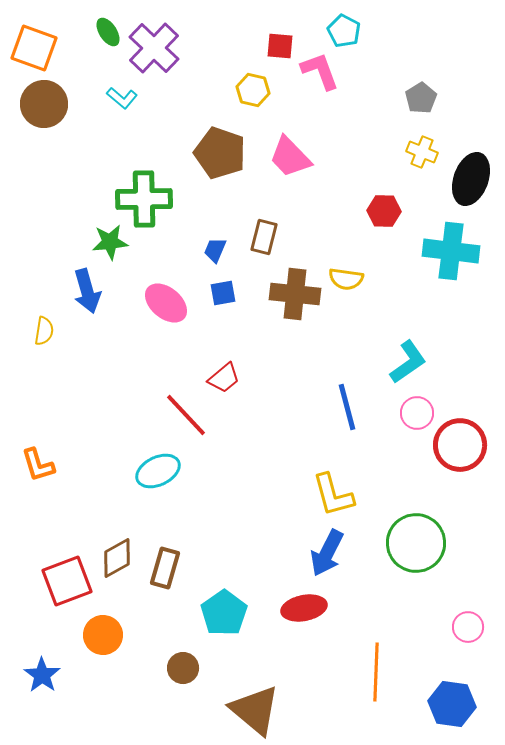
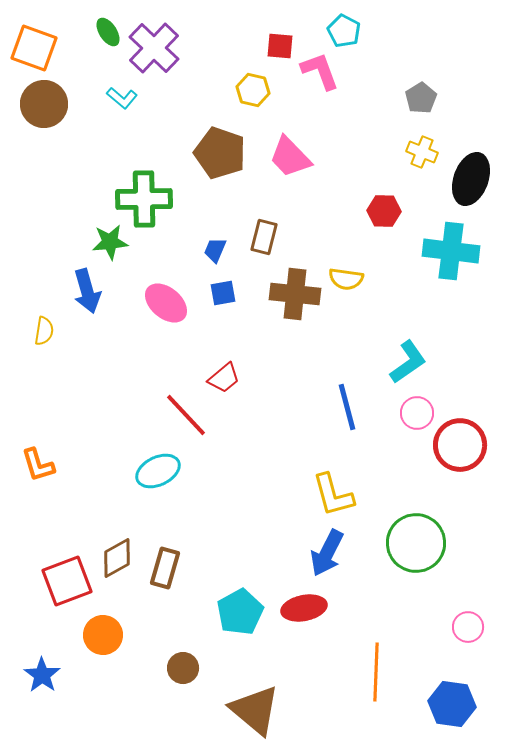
cyan pentagon at (224, 613): moved 16 px right, 1 px up; rotated 6 degrees clockwise
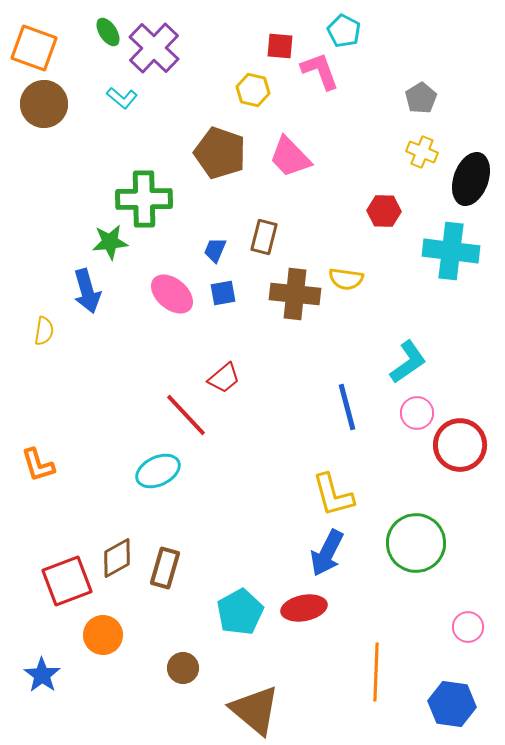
pink ellipse at (166, 303): moved 6 px right, 9 px up
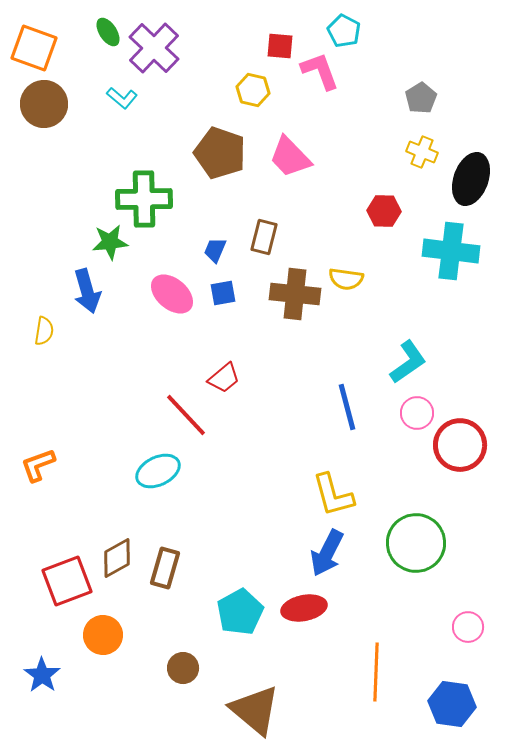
orange L-shape at (38, 465): rotated 87 degrees clockwise
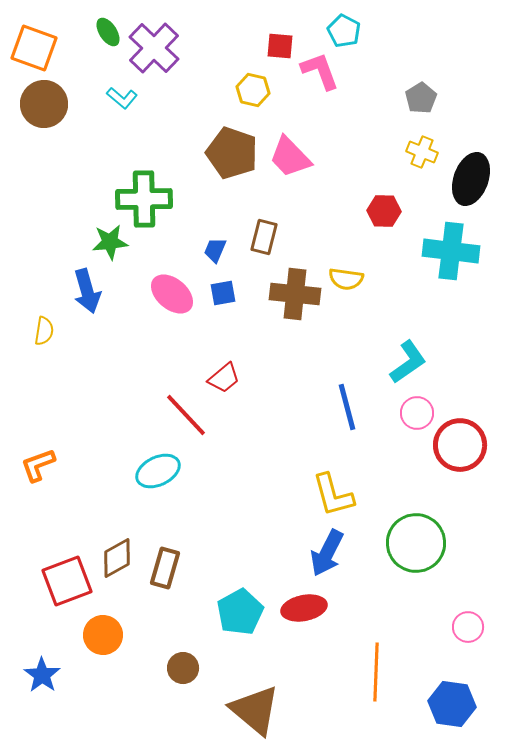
brown pentagon at (220, 153): moved 12 px right
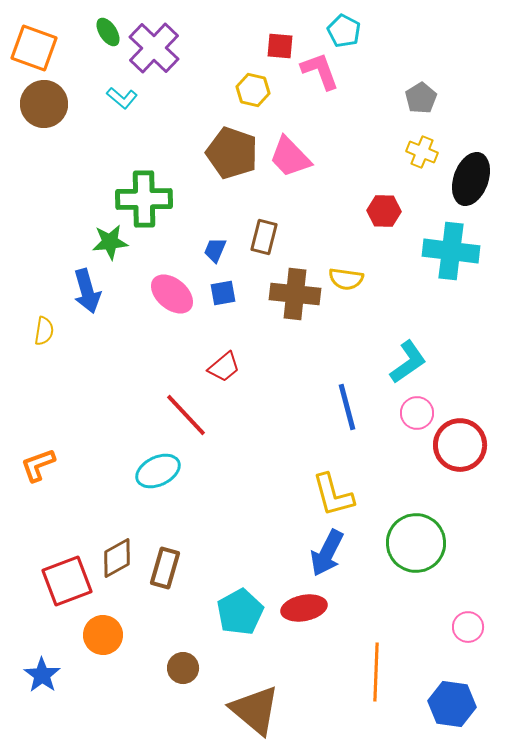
red trapezoid at (224, 378): moved 11 px up
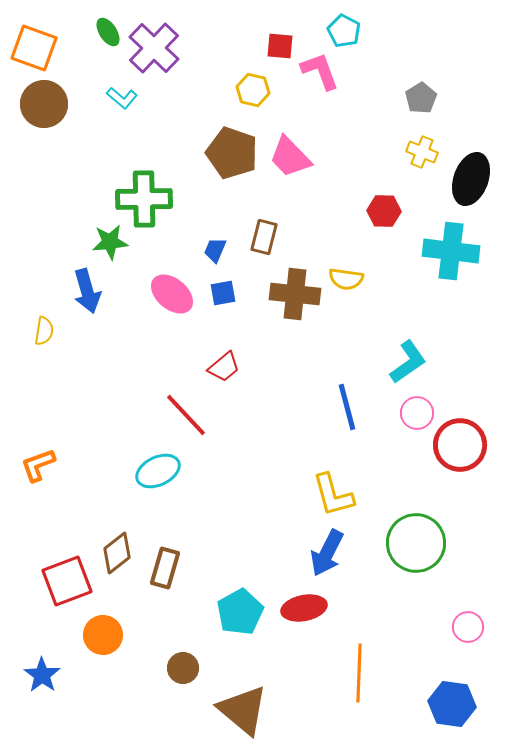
brown diamond at (117, 558): moved 5 px up; rotated 9 degrees counterclockwise
orange line at (376, 672): moved 17 px left, 1 px down
brown triangle at (255, 710): moved 12 px left
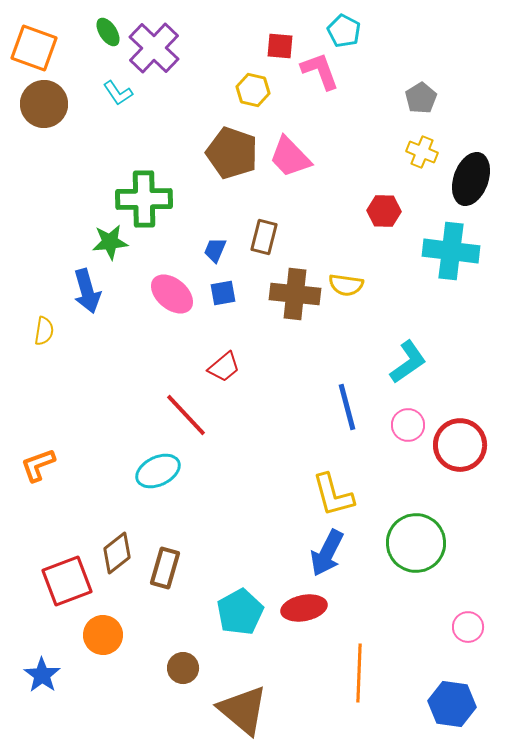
cyan L-shape at (122, 98): moved 4 px left, 5 px up; rotated 16 degrees clockwise
yellow semicircle at (346, 279): moved 6 px down
pink circle at (417, 413): moved 9 px left, 12 px down
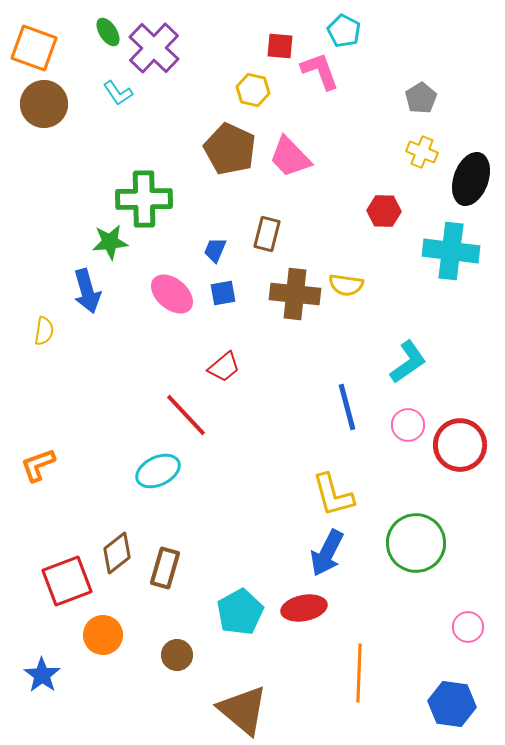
brown pentagon at (232, 153): moved 2 px left, 4 px up; rotated 6 degrees clockwise
brown rectangle at (264, 237): moved 3 px right, 3 px up
brown circle at (183, 668): moved 6 px left, 13 px up
